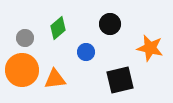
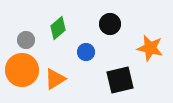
gray circle: moved 1 px right, 2 px down
orange triangle: rotated 25 degrees counterclockwise
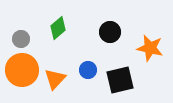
black circle: moved 8 px down
gray circle: moved 5 px left, 1 px up
blue circle: moved 2 px right, 18 px down
orange triangle: rotated 15 degrees counterclockwise
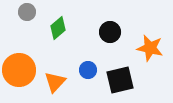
gray circle: moved 6 px right, 27 px up
orange circle: moved 3 px left
orange triangle: moved 3 px down
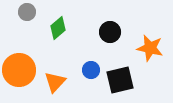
blue circle: moved 3 px right
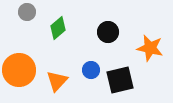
black circle: moved 2 px left
orange triangle: moved 2 px right, 1 px up
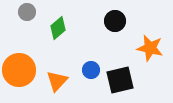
black circle: moved 7 px right, 11 px up
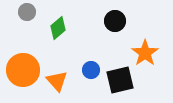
orange star: moved 5 px left, 5 px down; rotated 24 degrees clockwise
orange circle: moved 4 px right
orange triangle: rotated 25 degrees counterclockwise
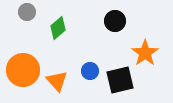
blue circle: moved 1 px left, 1 px down
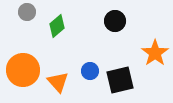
green diamond: moved 1 px left, 2 px up
orange star: moved 10 px right
orange triangle: moved 1 px right, 1 px down
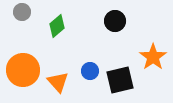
gray circle: moved 5 px left
orange star: moved 2 px left, 4 px down
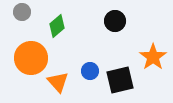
orange circle: moved 8 px right, 12 px up
